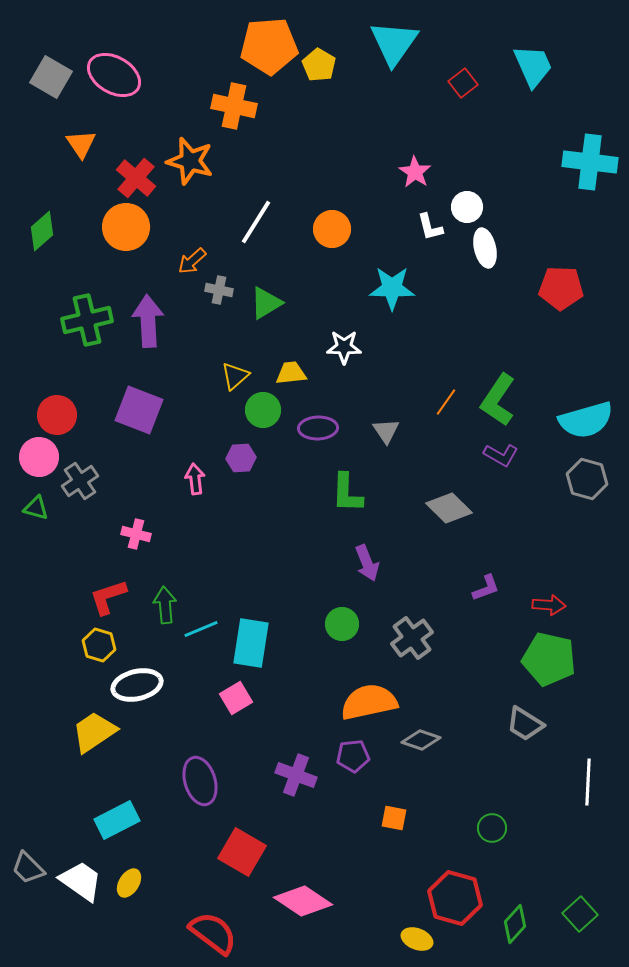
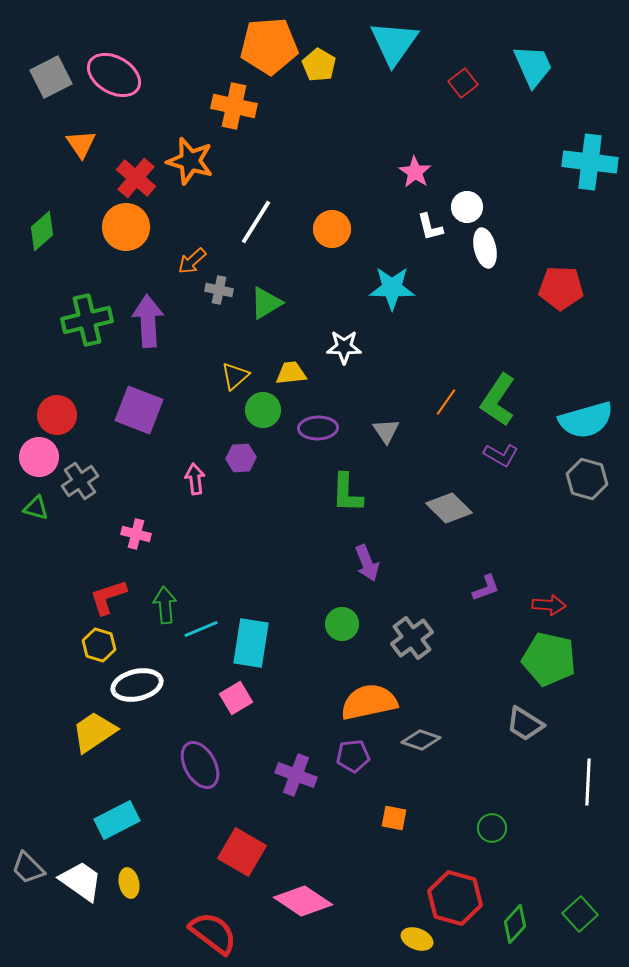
gray square at (51, 77): rotated 33 degrees clockwise
purple ellipse at (200, 781): moved 16 px up; rotated 12 degrees counterclockwise
yellow ellipse at (129, 883): rotated 44 degrees counterclockwise
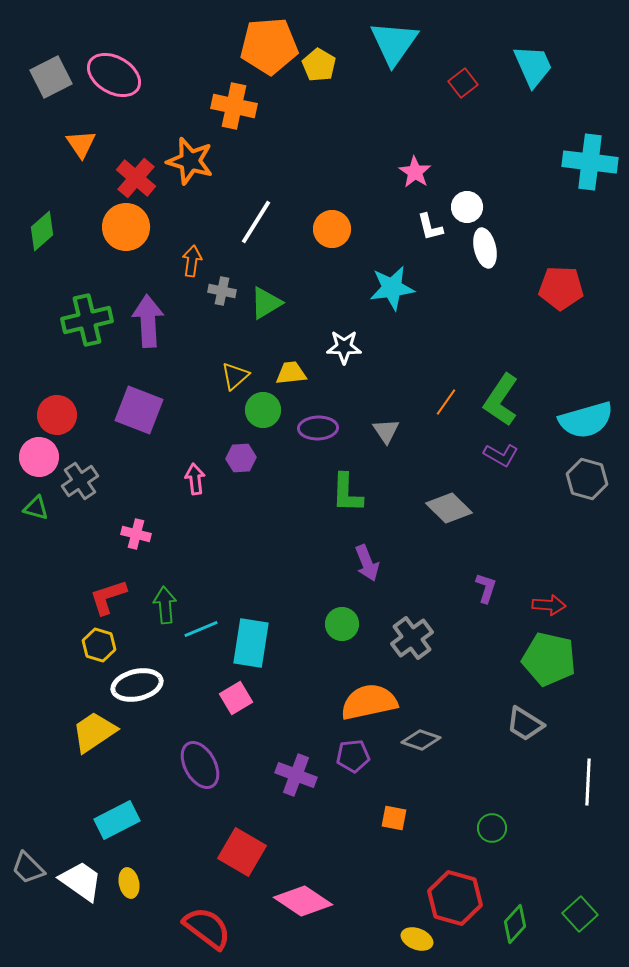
orange arrow at (192, 261): rotated 140 degrees clockwise
cyan star at (392, 288): rotated 9 degrees counterclockwise
gray cross at (219, 290): moved 3 px right, 1 px down
green L-shape at (498, 400): moved 3 px right
purple L-shape at (486, 588): rotated 52 degrees counterclockwise
red semicircle at (213, 933): moved 6 px left, 5 px up
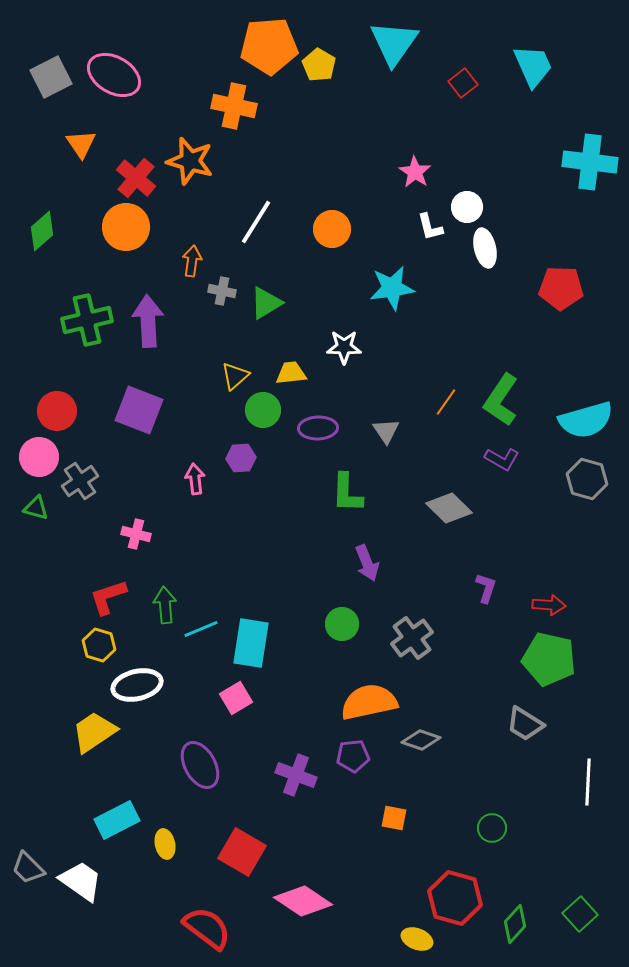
red circle at (57, 415): moved 4 px up
purple L-shape at (501, 455): moved 1 px right, 4 px down
yellow ellipse at (129, 883): moved 36 px right, 39 px up
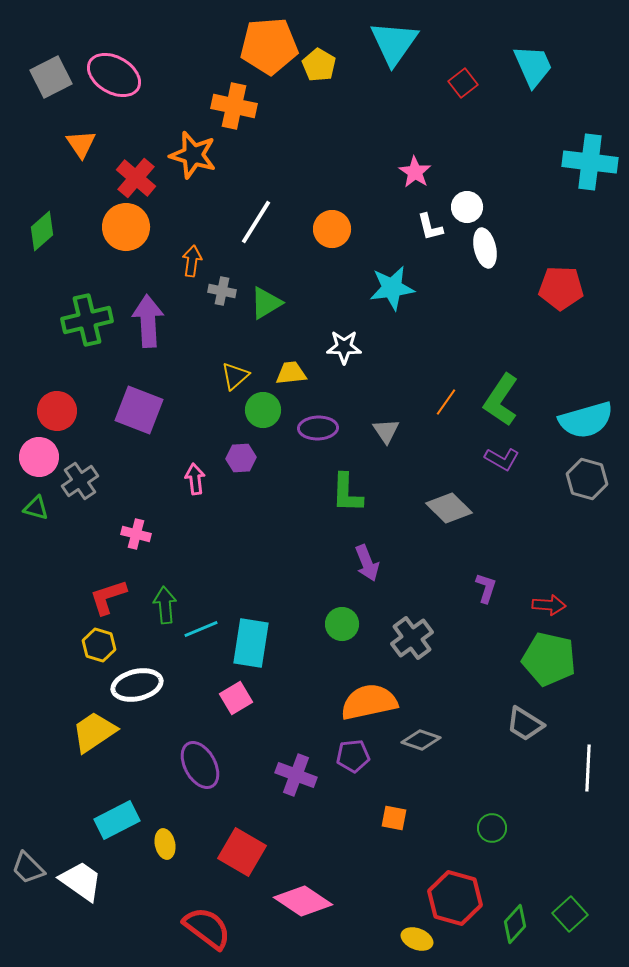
orange star at (190, 161): moved 3 px right, 6 px up
white line at (588, 782): moved 14 px up
green square at (580, 914): moved 10 px left
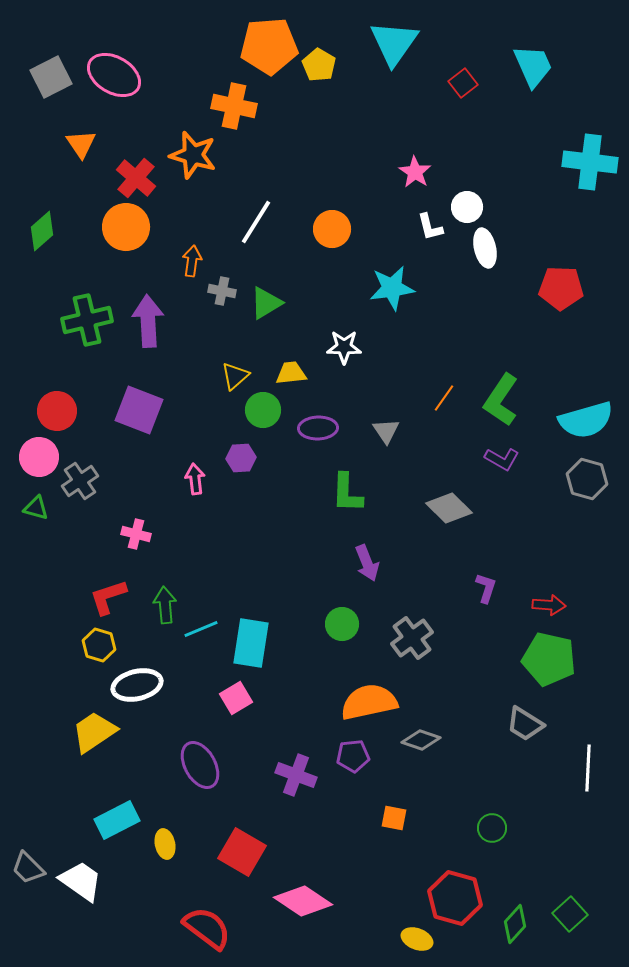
orange line at (446, 402): moved 2 px left, 4 px up
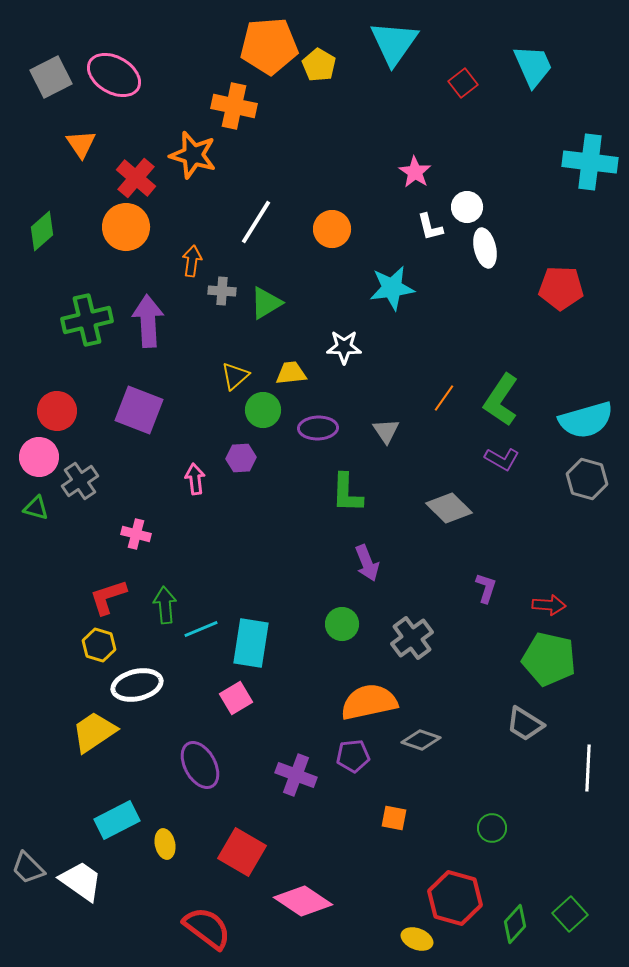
gray cross at (222, 291): rotated 8 degrees counterclockwise
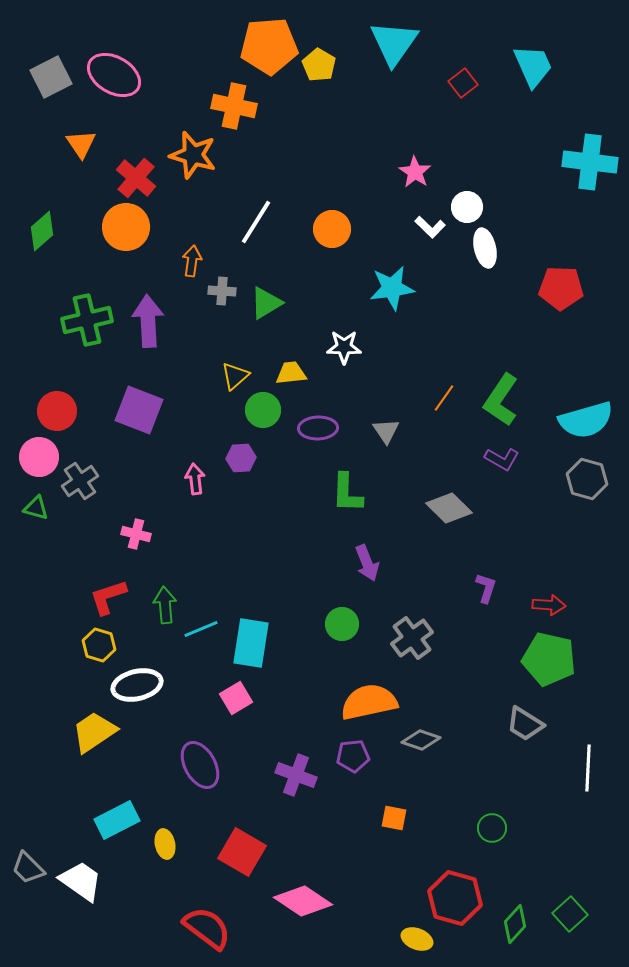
white L-shape at (430, 227): rotated 32 degrees counterclockwise
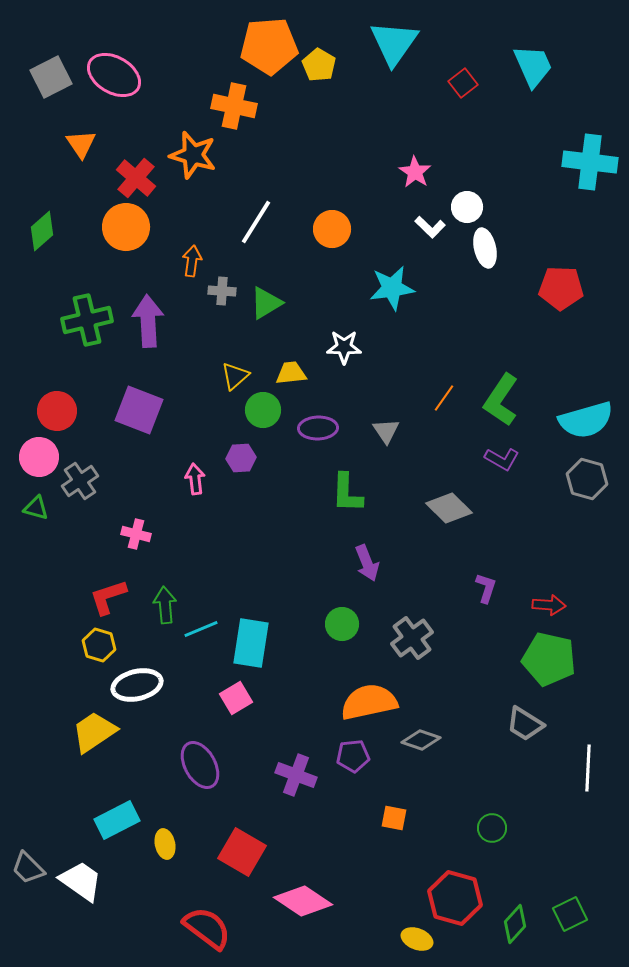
green square at (570, 914): rotated 16 degrees clockwise
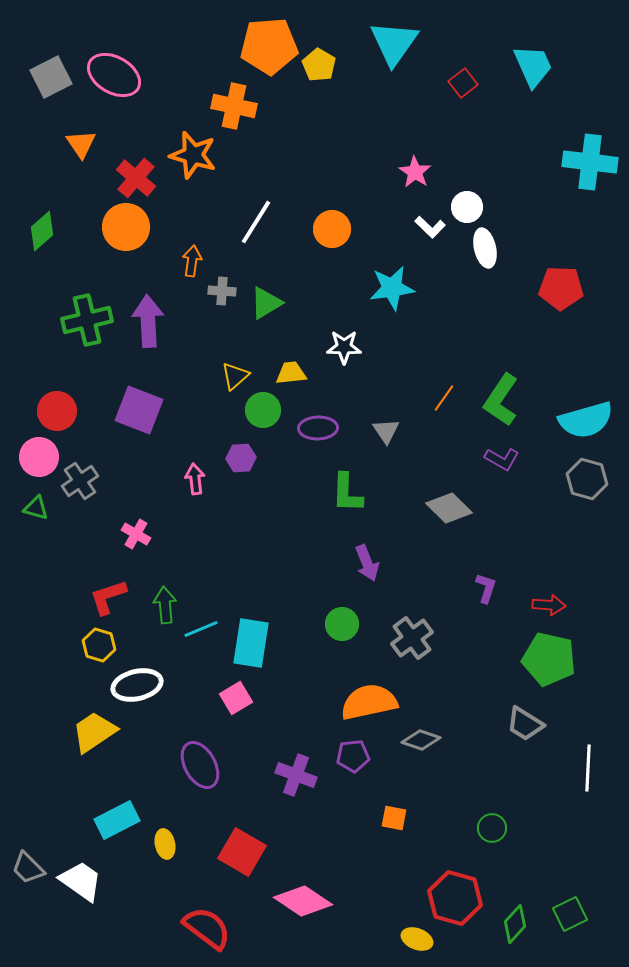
pink cross at (136, 534): rotated 16 degrees clockwise
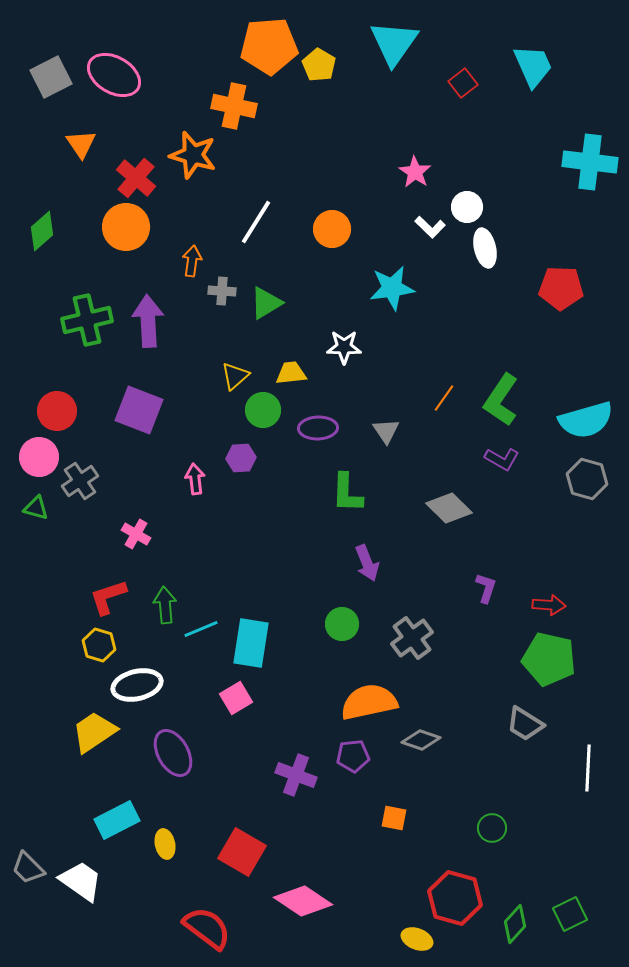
purple ellipse at (200, 765): moved 27 px left, 12 px up
